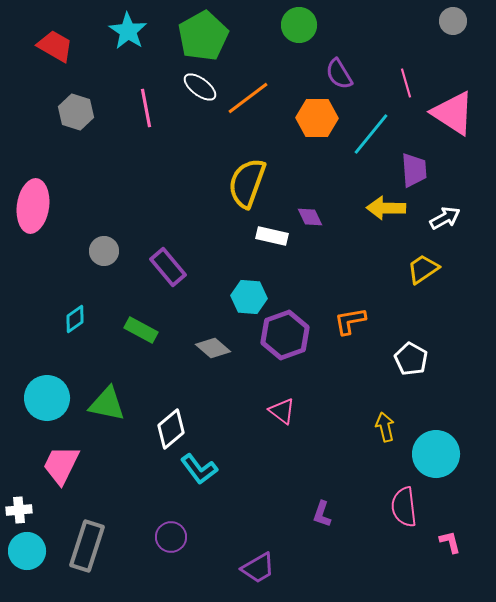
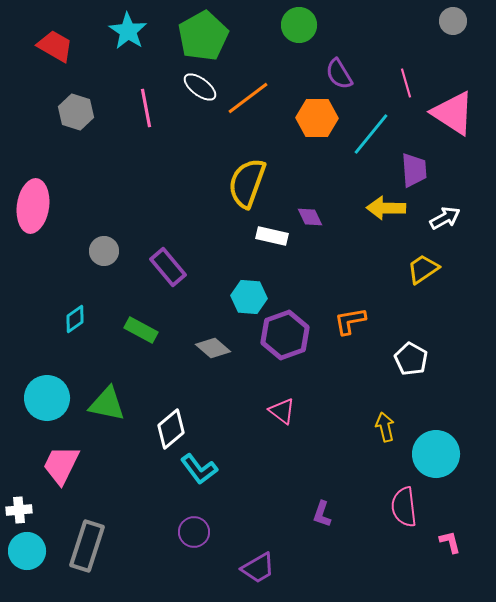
purple circle at (171, 537): moved 23 px right, 5 px up
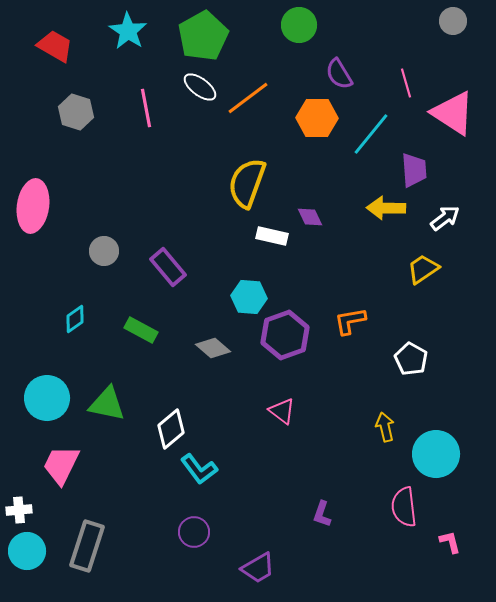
white arrow at (445, 218): rotated 8 degrees counterclockwise
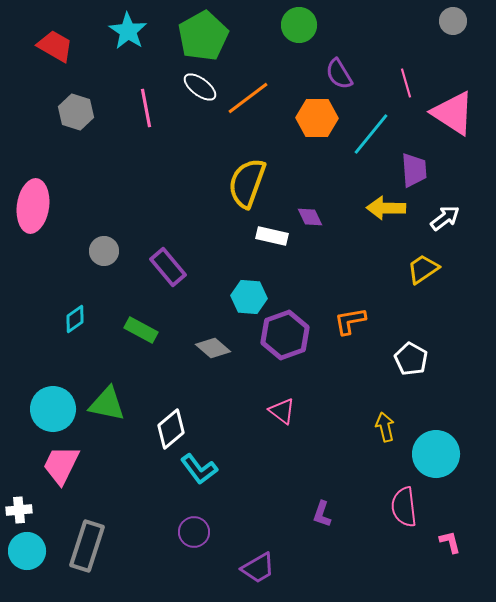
cyan circle at (47, 398): moved 6 px right, 11 px down
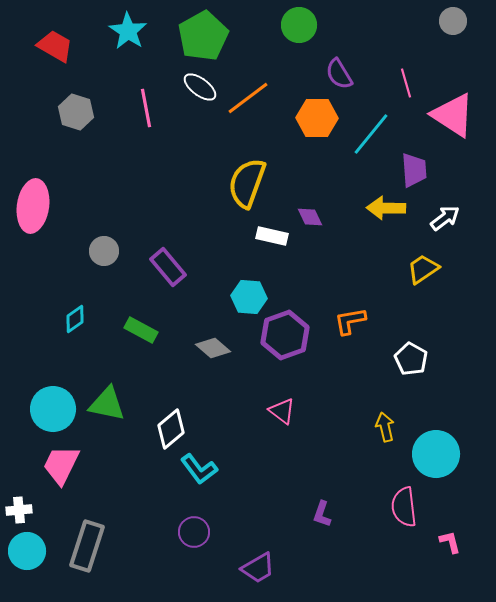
pink triangle at (453, 113): moved 2 px down
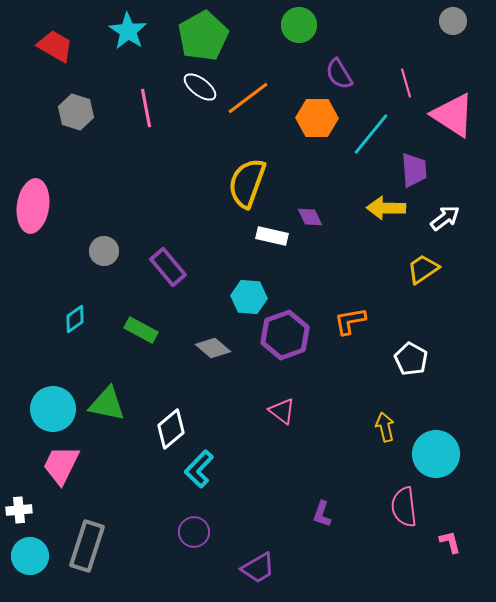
cyan L-shape at (199, 469): rotated 81 degrees clockwise
cyan circle at (27, 551): moved 3 px right, 5 px down
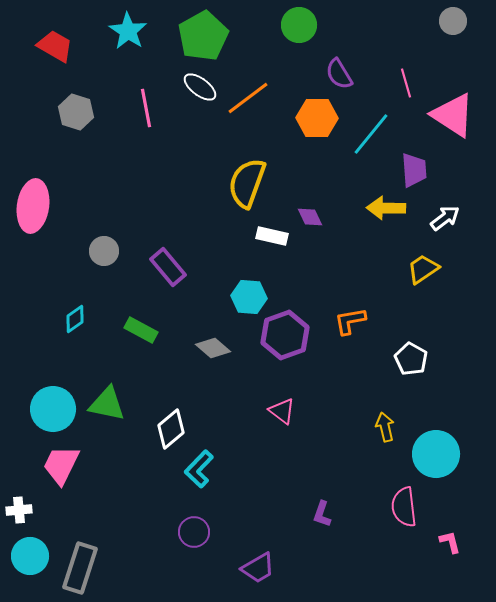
gray rectangle at (87, 546): moved 7 px left, 22 px down
